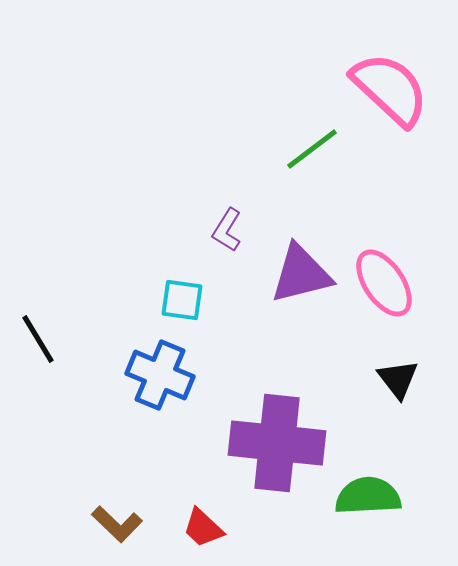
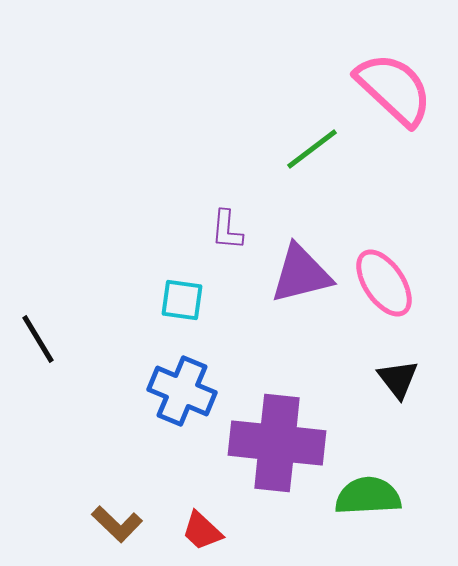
pink semicircle: moved 4 px right
purple L-shape: rotated 27 degrees counterclockwise
blue cross: moved 22 px right, 16 px down
red trapezoid: moved 1 px left, 3 px down
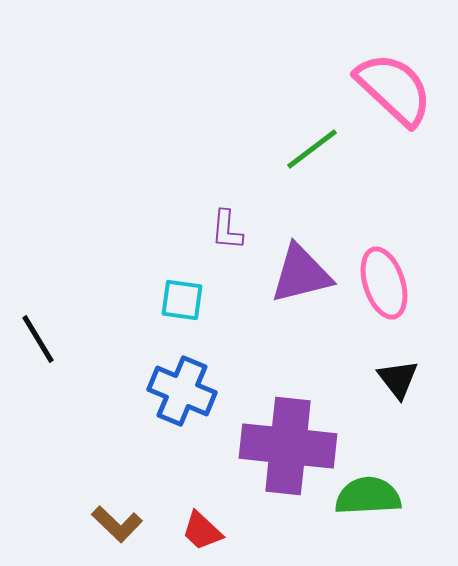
pink ellipse: rotated 16 degrees clockwise
purple cross: moved 11 px right, 3 px down
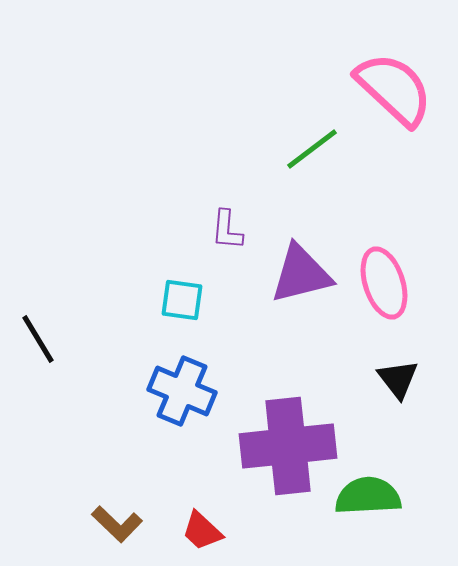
purple cross: rotated 12 degrees counterclockwise
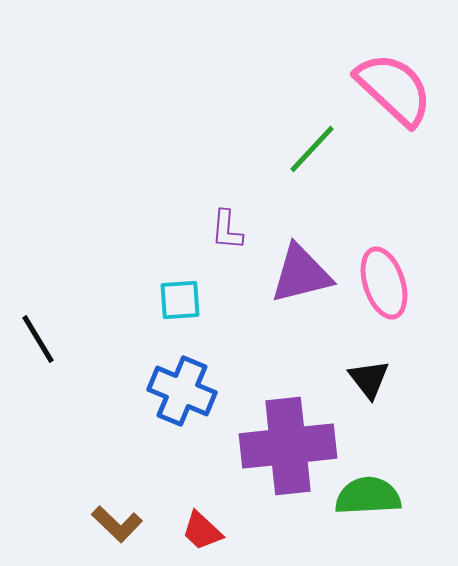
green line: rotated 10 degrees counterclockwise
cyan square: moved 2 px left; rotated 12 degrees counterclockwise
black triangle: moved 29 px left
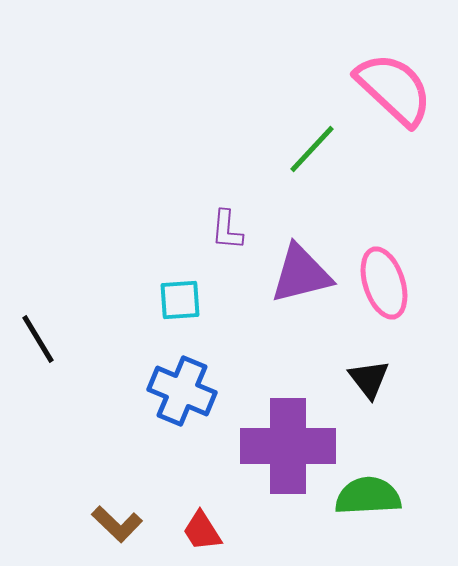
purple cross: rotated 6 degrees clockwise
red trapezoid: rotated 15 degrees clockwise
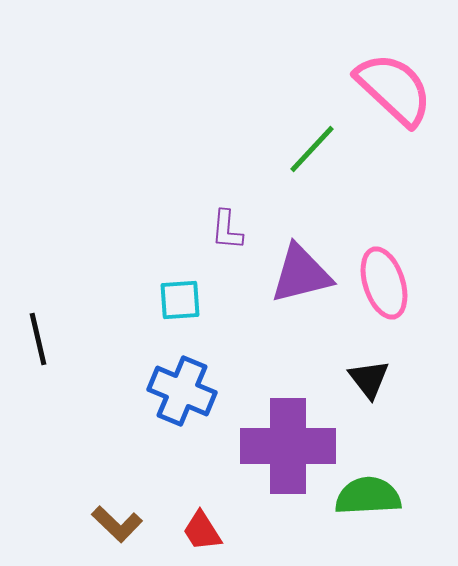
black line: rotated 18 degrees clockwise
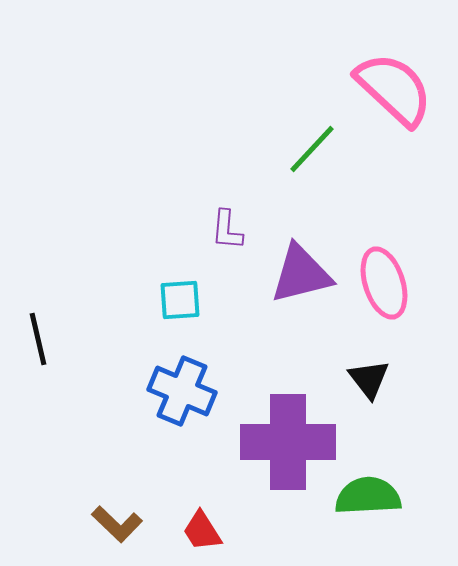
purple cross: moved 4 px up
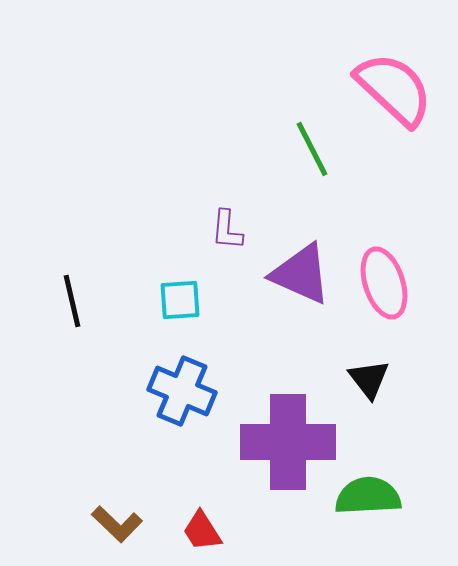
green line: rotated 70 degrees counterclockwise
purple triangle: rotated 38 degrees clockwise
black line: moved 34 px right, 38 px up
